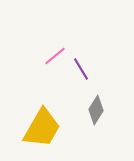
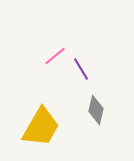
gray diamond: rotated 20 degrees counterclockwise
yellow trapezoid: moved 1 px left, 1 px up
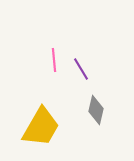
pink line: moved 1 px left, 4 px down; rotated 55 degrees counterclockwise
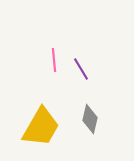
gray diamond: moved 6 px left, 9 px down
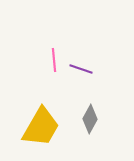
purple line: rotated 40 degrees counterclockwise
gray diamond: rotated 16 degrees clockwise
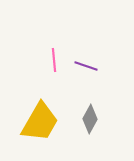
purple line: moved 5 px right, 3 px up
yellow trapezoid: moved 1 px left, 5 px up
